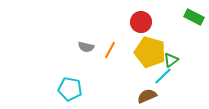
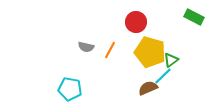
red circle: moved 5 px left
brown semicircle: moved 1 px right, 8 px up
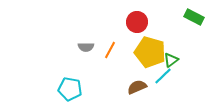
red circle: moved 1 px right
gray semicircle: rotated 14 degrees counterclockwise
brown semicircle: moved 11 px left, 1 px up
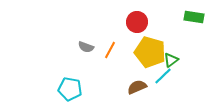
green rectangle: rotated 18 degrees counterclockwise
gray semicircle: rotated 21 degrees clockwise
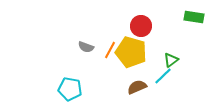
red circle: moved 4 px right, 4 px down
yellow pentagon: moved 19 px left
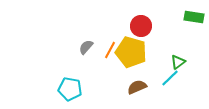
gray semicircle: rotated 112 degrees clockwise
green triangle: moved 7 px right, 2 px down
cyan line: moved 7 px right, 2 px down
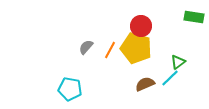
yellow pentagon: moved 5 px right, 4 px up
brown semicircle: moved 8 px right, 3 px up
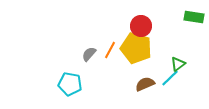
gray semicircle: moved 3 px right, 7 px down
green triangle: moved 2 px down
cyan pentagon: moved 5 px up
